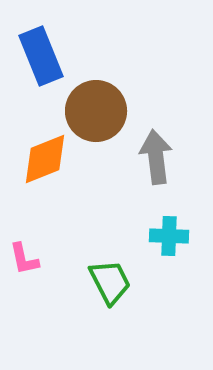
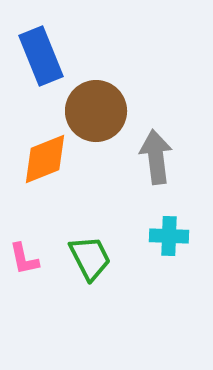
green trapezoid: moved 20 px left, 24 px up
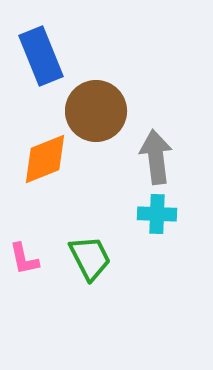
cyan cross: moved 12 px left, 22 px up
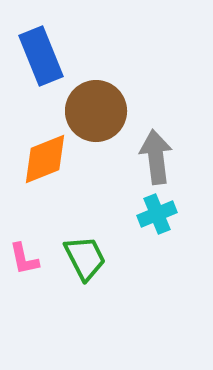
cyan cross: rotated 24 degrees counterclockwise
green trapezoid: moved 5 px left
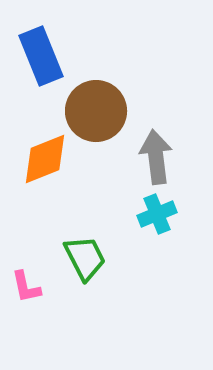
pink L-shape: moved 2 px right, 28 px down
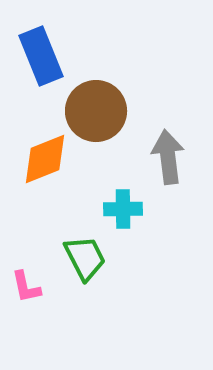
gray arrow: moved 12 px right
cyan cross: moved 34 px left, 5 px up; rotated 21 degrees clockwise
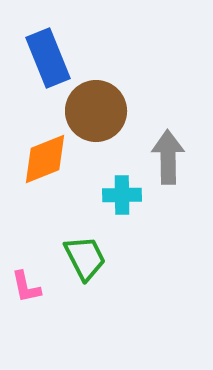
blue rectangle: moved 7 px right, 2 px down
gray arrow: rotated 6 degrees clockwise
cyan cross: moved 1 px left, 14 px up
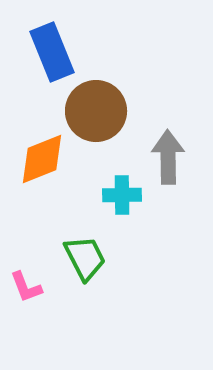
blue rectangle: moved 4 px right, 6 px up
orange diamond: moved 3 px left
pink L-shape: rotated 9 degrees counterclockwise
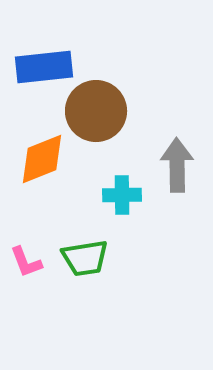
blue rectangle: moved 8 px left, 15 px down; rotated 74 degrees counterclockwise
gray arrow: moved 9 px right, 8 px down
green trapezoid: rotated 108 degrees clockwise
pink L-shape: moved 25 px up
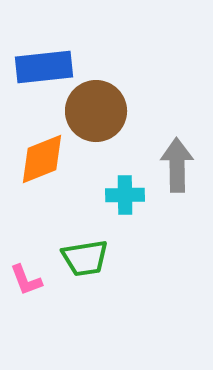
cyan cross: moved 3 px right
pink L-shape: moved 18 px down
